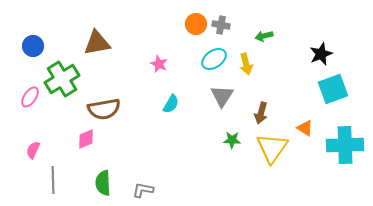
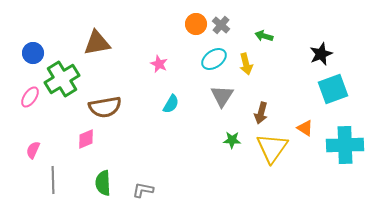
gray cross: rotated 30 degrees clockwise
green arrow: rotated 30 degrees clockwise
blue circle: moved 7 px down
brown semicircle: moved 1 px right, 2 px up
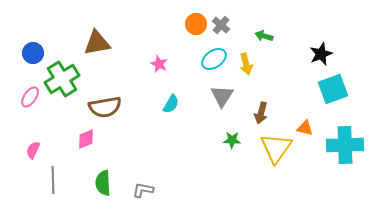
orange triangle: rotated 18 degrees counterclockwise
yellow triangle: moved 4 px right
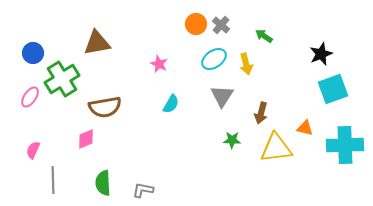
green arrow: rotated 18 degrees clockwise
yellow triangle: rotated 48 degrees clockwise
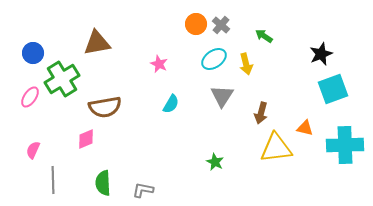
green star: moved 17 px left, 22 px down; rotated 24 degrees clockwise
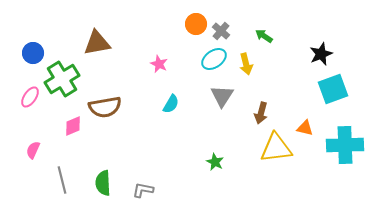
gray cross: moved 6 px down
pink diamond: moved 13 px left, 13 px up
gray line: moved 9 px right; rotated 12 degrees counterclockwise
